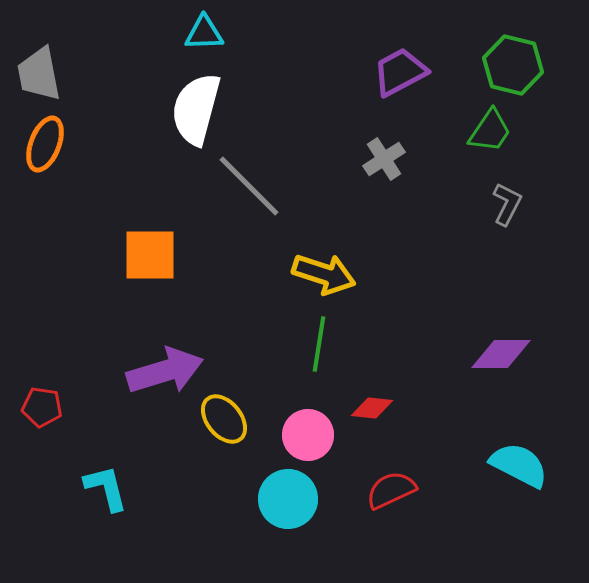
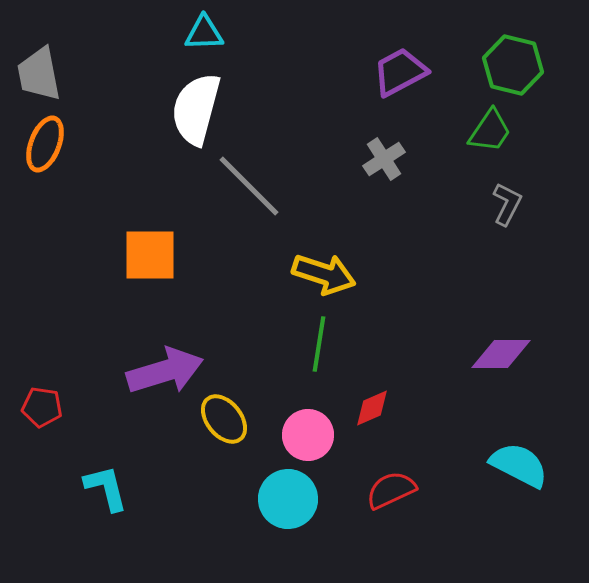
red diamond: rotated 30 degrees counterclockwise
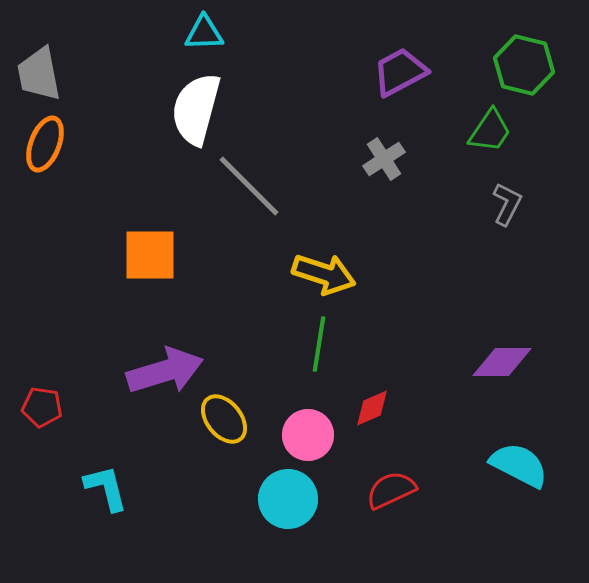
green hexagon: moved 11 px right
purple diamond: moved 1 px right, 8 px down
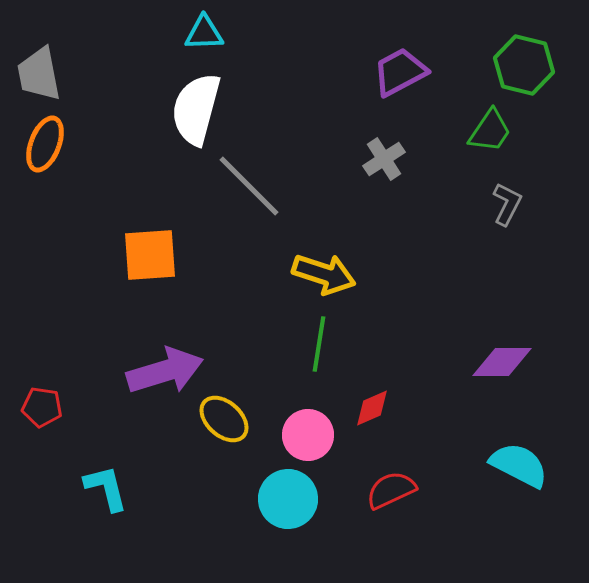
orange square: rotated 4 degrees counterclockwise
yellow ellipse: rotated 9 degrees counterclockwise
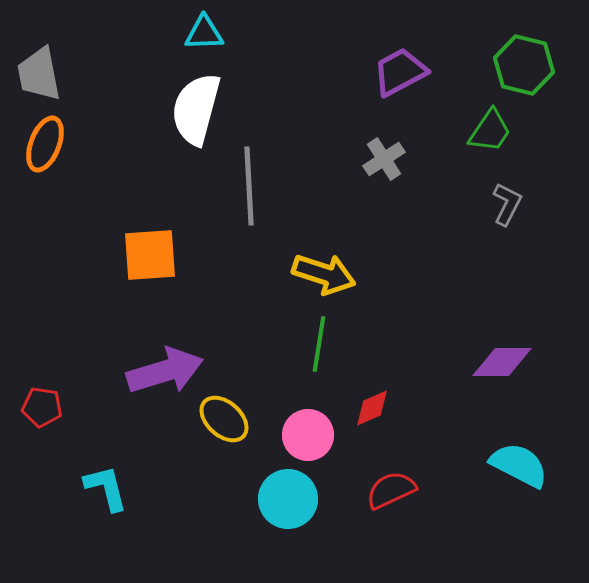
gray line: rotated 42 degrees clockwise
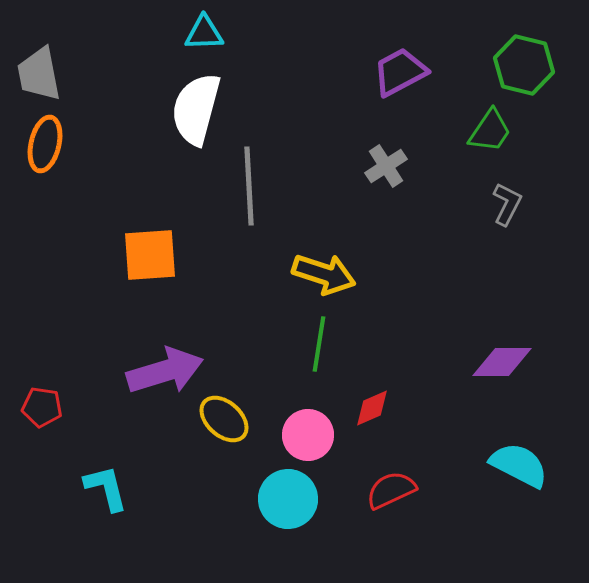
orange ellipse: rotated 8 degrees counterclockwise
gray cross: moved 2 px right, 7 px down
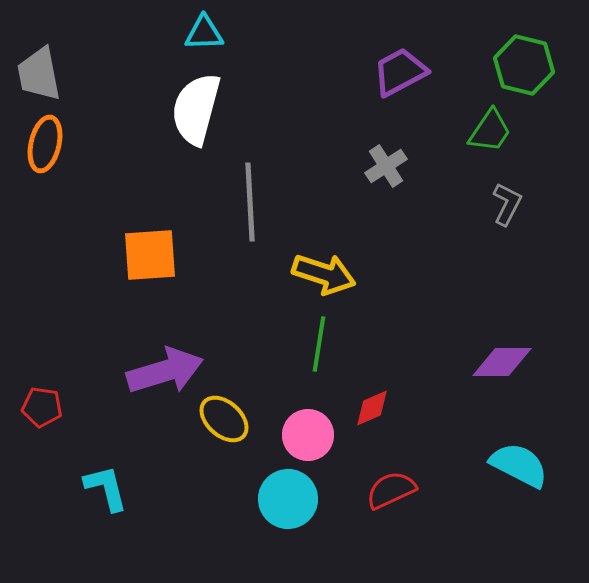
gray line: moved 1 px right, 16 px down
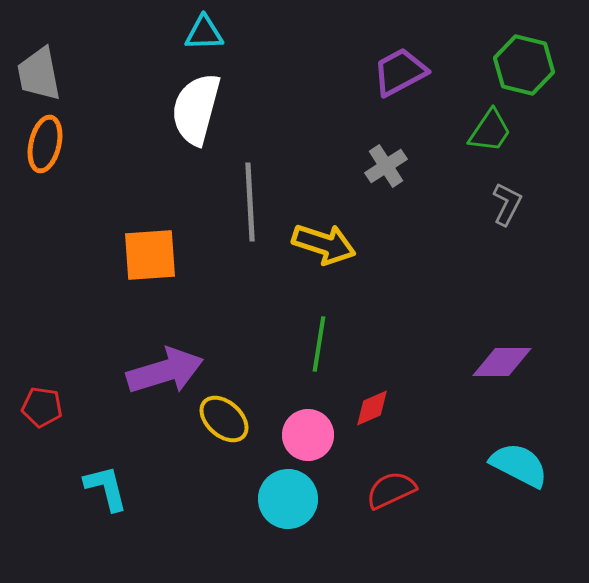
yellow arrow: moved 30 px up
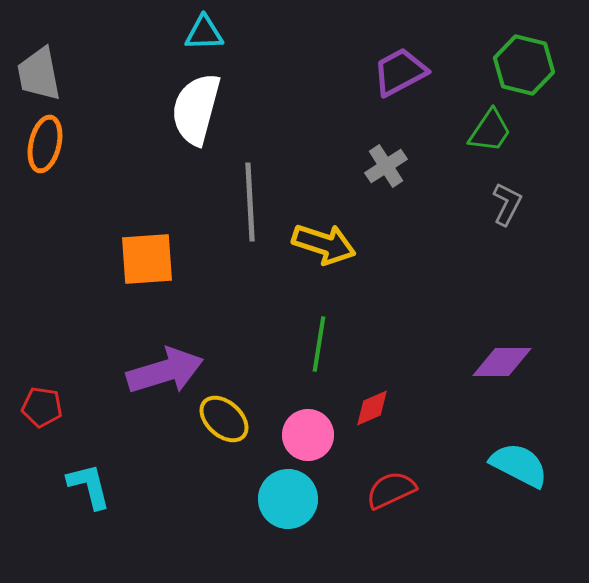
orange square: moved 3 px left, 4 px down
cyan L-shape: moved 17 px left, 2 px up
